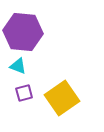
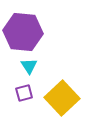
cyan triangle: moved 11 px right; rotated 36 degrees clockwise
yellow square: rotated 8 degrees counterclockwise
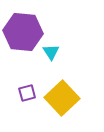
cyan triangle: moved 22 px right, 14 px up
purple square: moved 3 px right
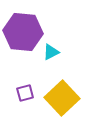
cyan triangle: rotated 36 degrees clockwise
purple square: moved 2 px left
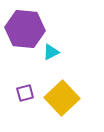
purple hexagon: moved 2 px right, 3 px up
